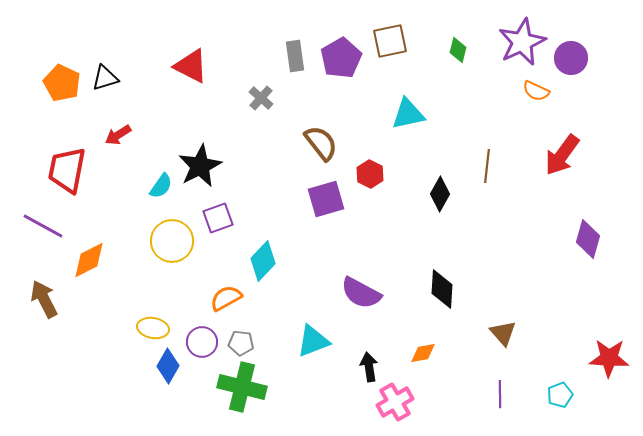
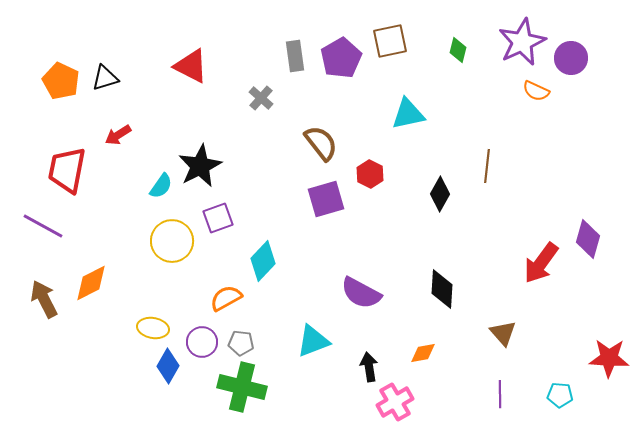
orange pentagon at (62, 83): moved 1 px left, 2 px up
red arrow at (562, 155): moved 21 px left, 108 px down
orange diamond at (89, 260): moved 2 px right, 23 px down
cyan pentagon at (560, 395): rotated 25 degrees clockwise
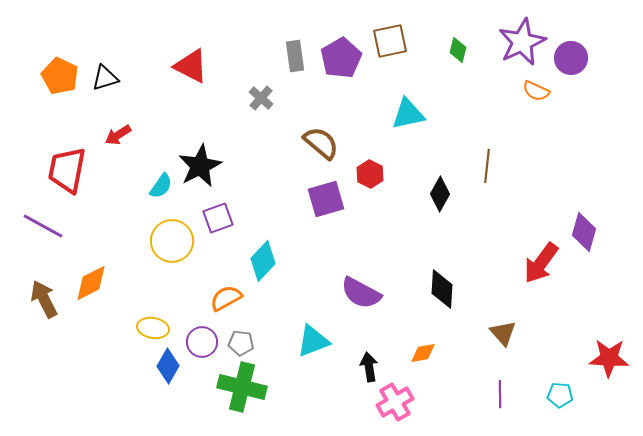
orange pentagon at (61, 81): moved 1 px left, 5 px up
brown semicircle at (321, 143): rotated 12 degrees counterclockwise
purple diamond at (588, 239): moved 4 px left, 7 px up
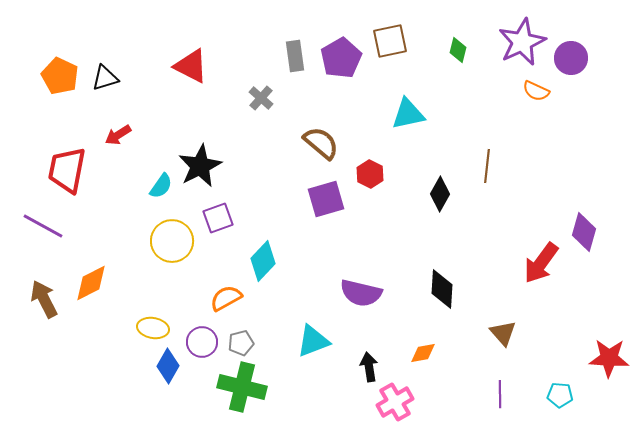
purple semicircle at (361, 293): rotated 15 degrees counterclockwise
gray pentagon at (241, 343): rotated 20 degrees counterclockwise
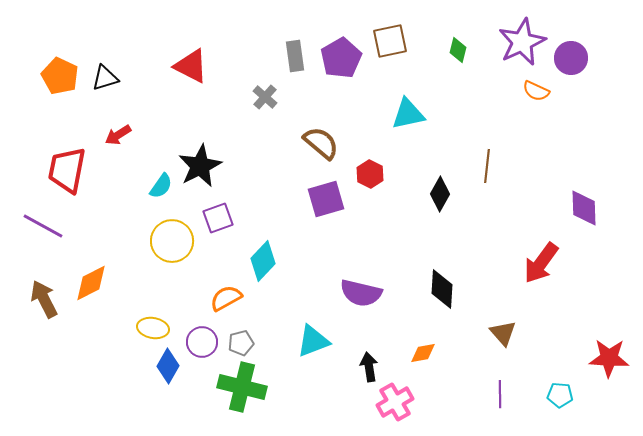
gray cross at (261, 98): moved 4 px right, 1 px up
purple diamond at (584, 232): moved 24 px up; rotated 18 degrees counterclockwise
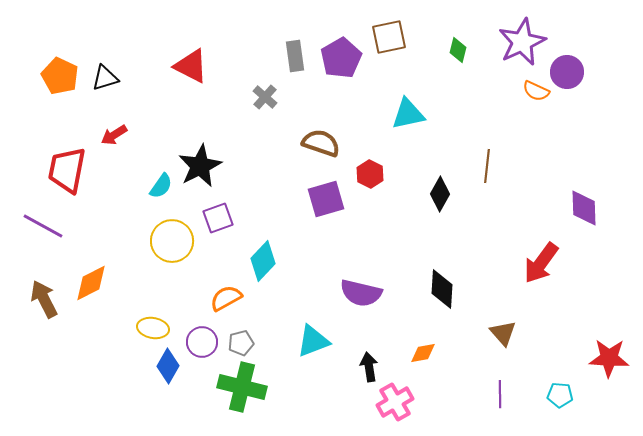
brown square at (390, 41): moved 1 px left, 4 px up
purple circle at (571, 58): moved 4 px left, 14 px down
red arrow at (118, 135): moved 4 px left
brown semicircle at (321, 143): rotated 21 degrees counterclockwise
